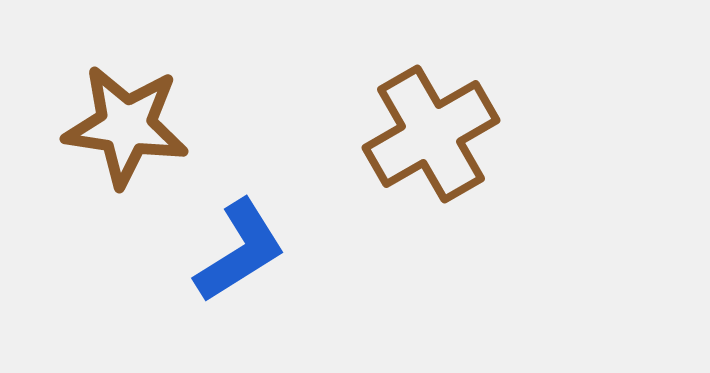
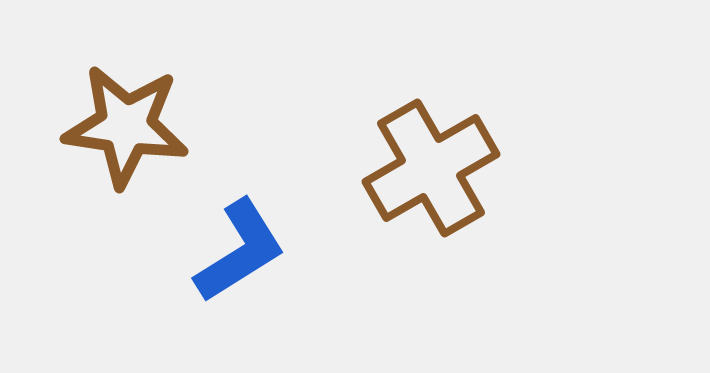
brown cross: moved 34 px down
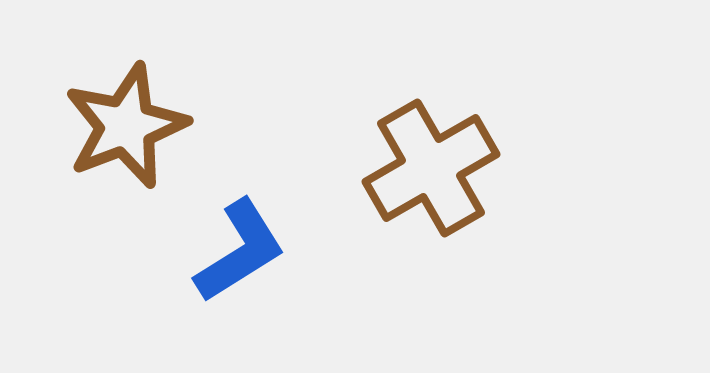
brown star: rotated 29 degrees counterclockwise
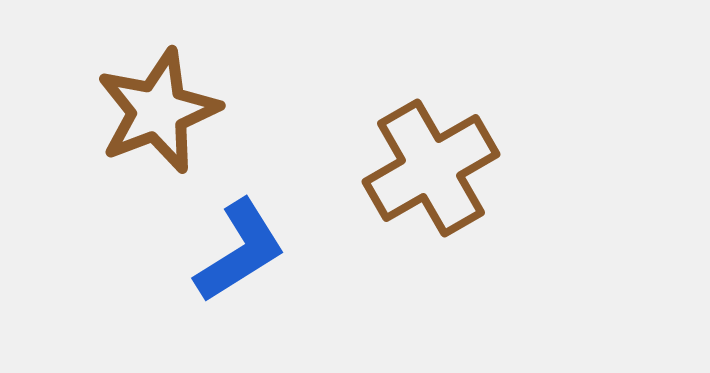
brown star: moved 32 px right, 15 px up
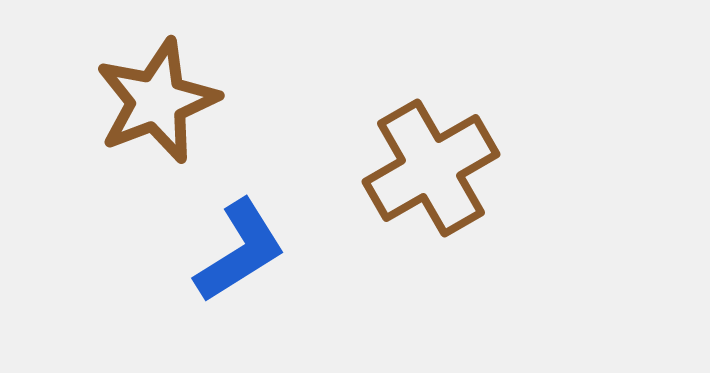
brown star: moved 1 px left, 10 px up
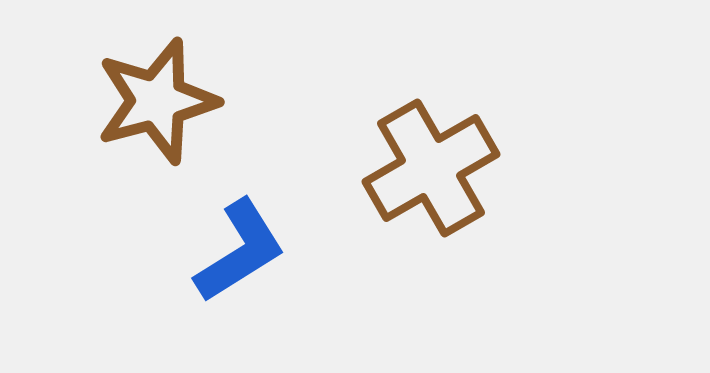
brown star: rotated 6 degrees clockwise
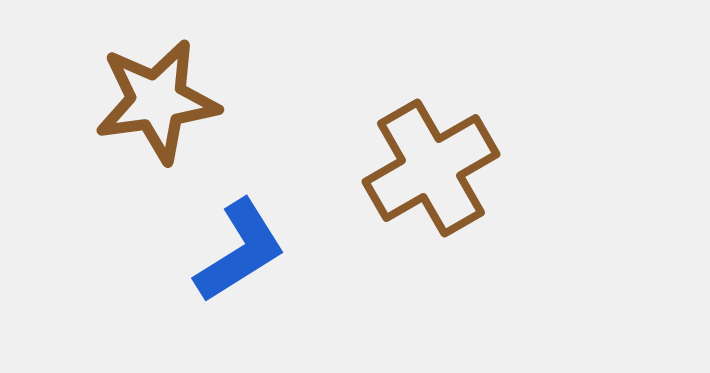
brown star: rotated 7 degrees clockwise
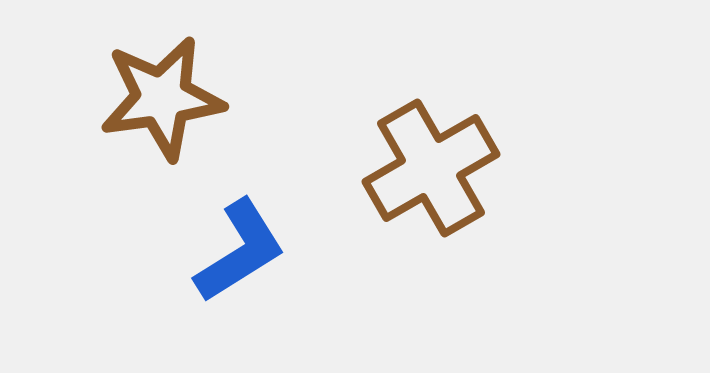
brown star: moved 5 px right, 3 px up
